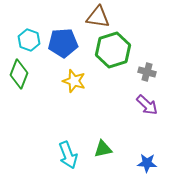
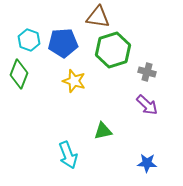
green triangle: moved 18 px up
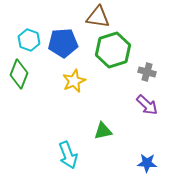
yellow star: rotated 30 degrees clockwise
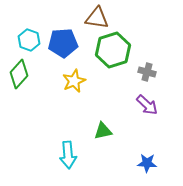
brown triangle: moved 1 px left, 1 px down
green diamond: rotated 20 degrees clockwise
cyan arrow: rotated 16 degrees clockwise
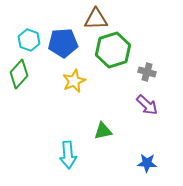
brown triangle: moved 1 px left, 1 px down; rotated 10 degrees counterclockwise
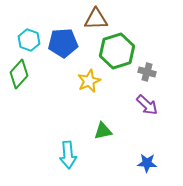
green hexagon: moved 4 px right, 1 px down
yellow star: moved 15 px right
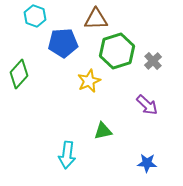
cyan hexagon: moved 6 px right, 24 px up
gray cross: moved 6 px right, 11 px up; rotated 30 degrees clockwise
cyan arrow: moved 1 px left; rotated 12 degrees clockwise
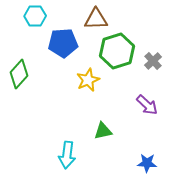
cyan hexagon: rotated 20 degrees counterclockwise
yellow star: moved 1 px left, 1 px up
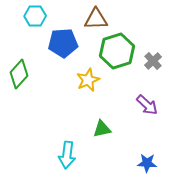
green triangle: moved 1 px left, 2 px up
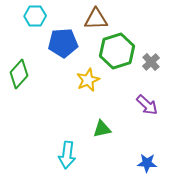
gray cross: moved 2 px left, 1 px down
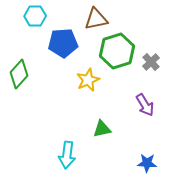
brown triangle: rotated 10 degrees counterclockwise
purple arrow: moved 2 px left; rotated 15 degrees clockwise
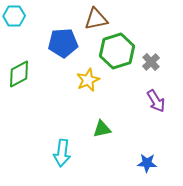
cyan hexagon: moved 21 px left
green diamond: rotated 20 degrees clockwise
purple arrow: moved 11 px right, 4 px up
cyan arrow: moved 5 px left, 2 px up
